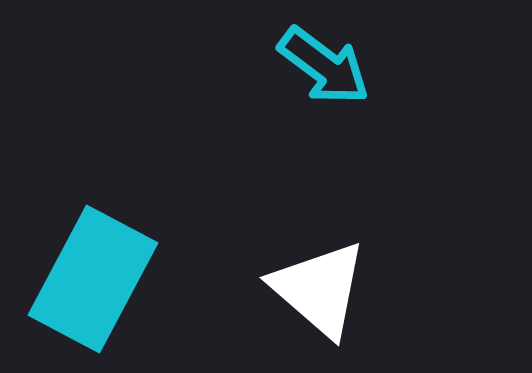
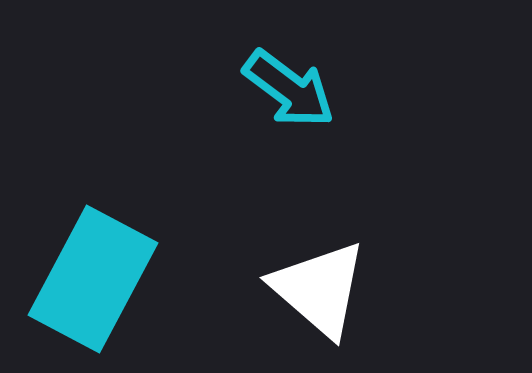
cyan arrow: moved 35 px left, 23 px down
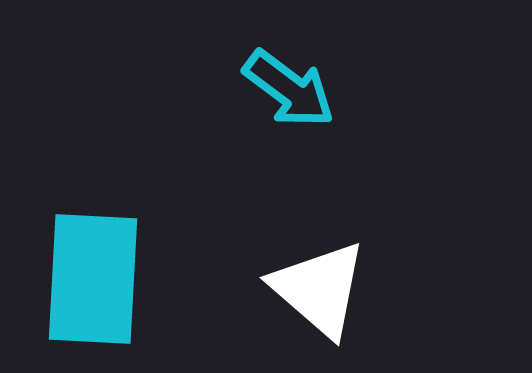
cyan rectangle: rotated 25 degrees counterclockwise
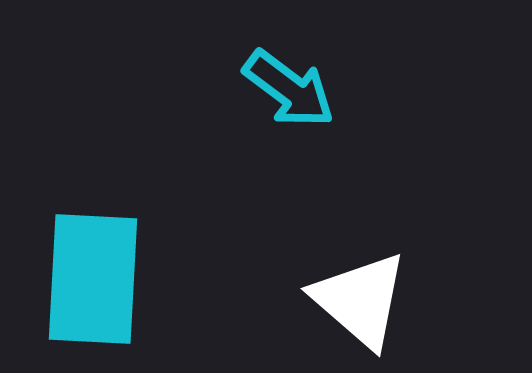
white triangle: moved 41 px right, 11 px down
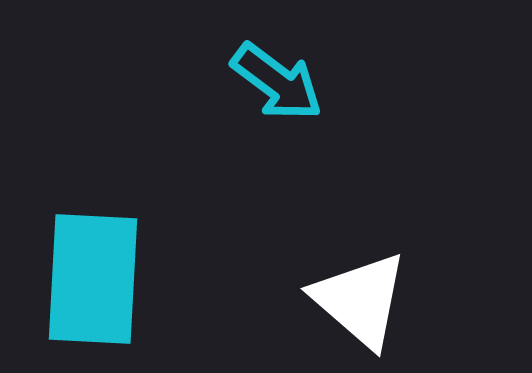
cyan arrow: moved 12 px left, 7 px up
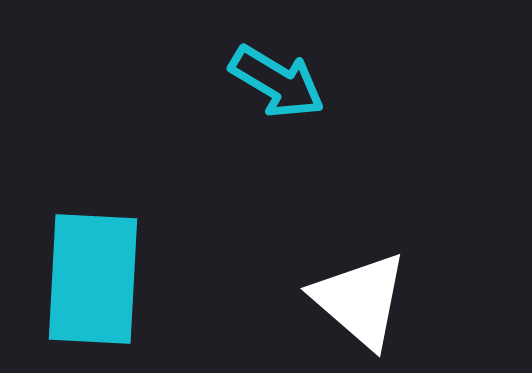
cyan arrow: rotated 6 degrees counterclockwise
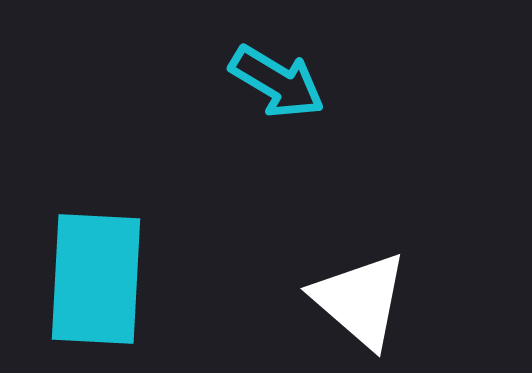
cyan rectangle: moved 3 px right
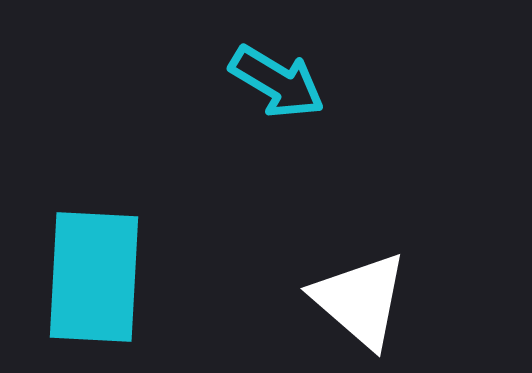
cyan rectangle: moved 2 px left, 2 px up
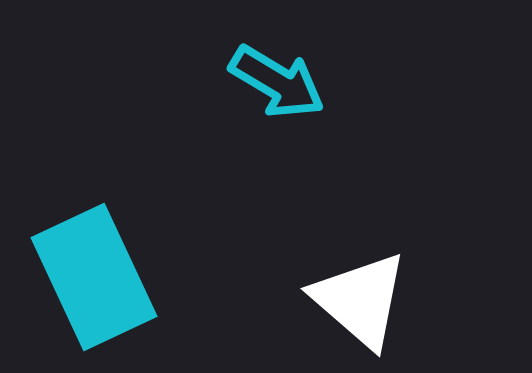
cyan rectangle: rotated 28 degrees counterclockwise
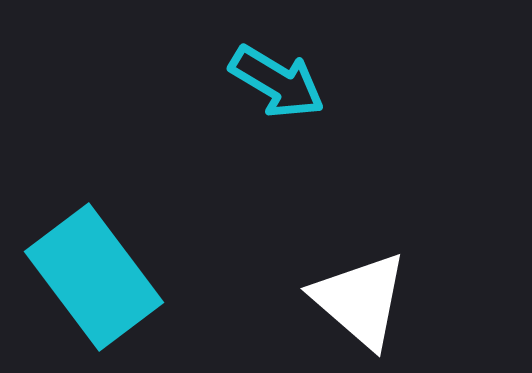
cyan rectangle: rotated 12 degrees counterclockwise
